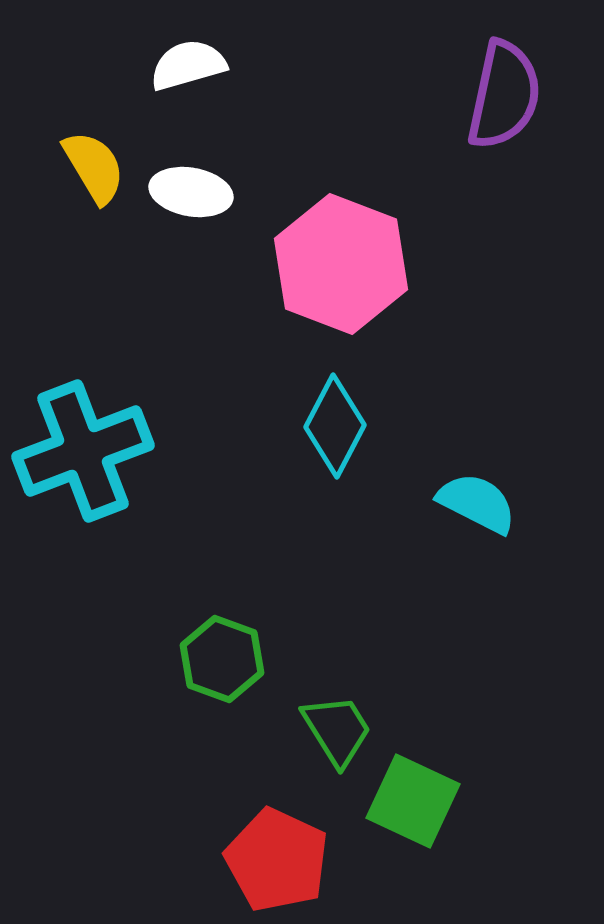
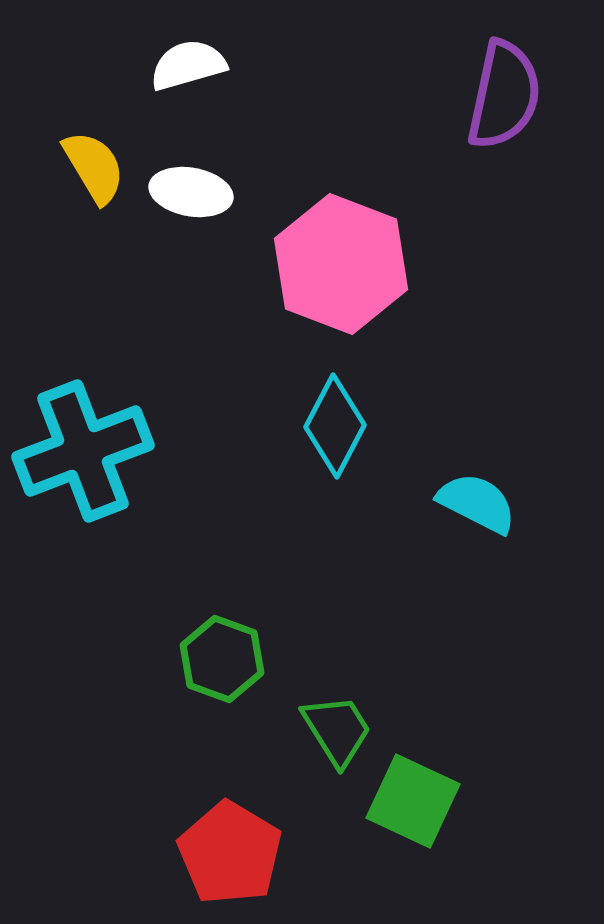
red pentagon: moved 47 px left, 7 px up; rotated 6 degrees clockwise
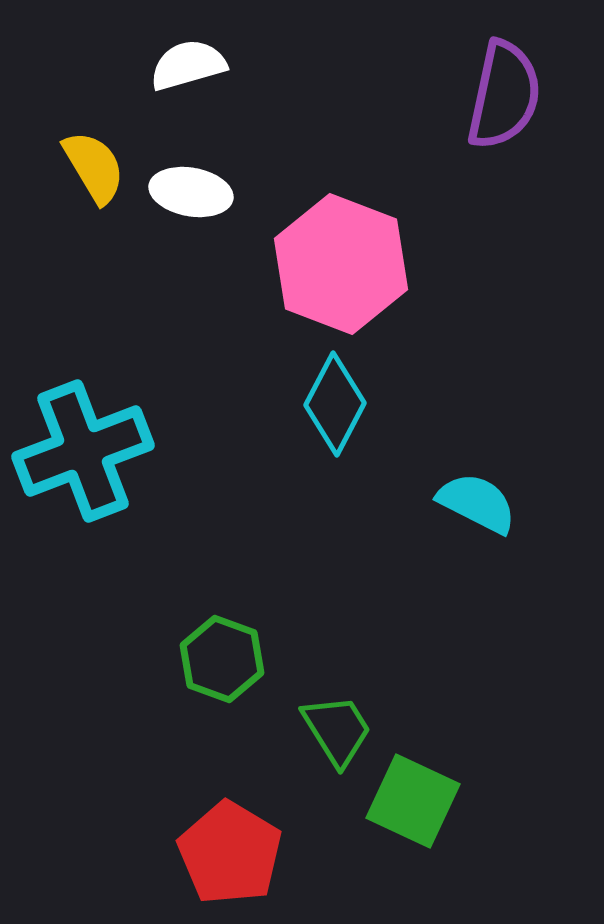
cyan diamond: moved 22 px up
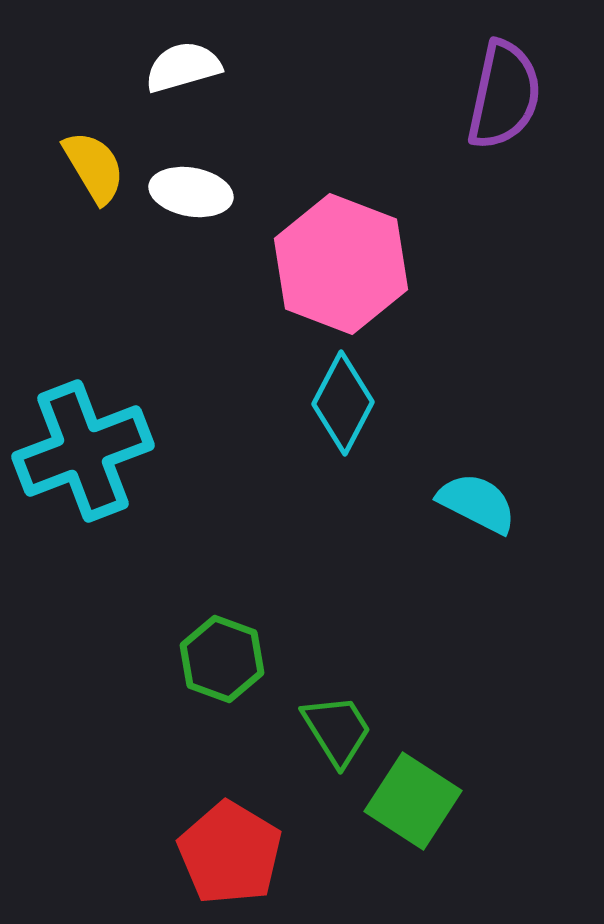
white semicircle: moved 5 px left, 2 px down
cyan diamond: moved 8 px right, 1 px up
green square: rotated 8 degrees clockwise
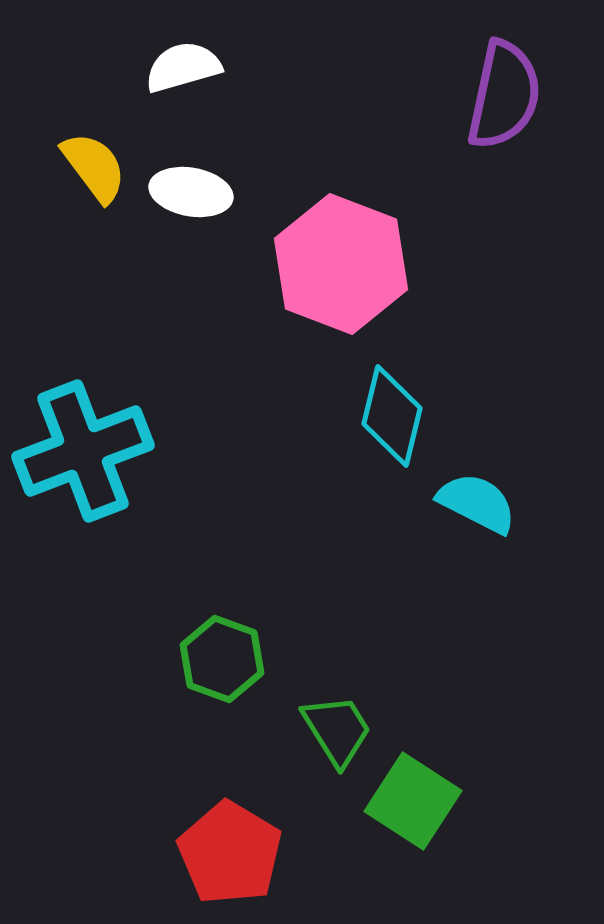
yellow semicircle: rotated 6 degrees counterclockwise
cyan diamond: moved 49 px right, 13 px down; rotated 14 degrees counterclockwise
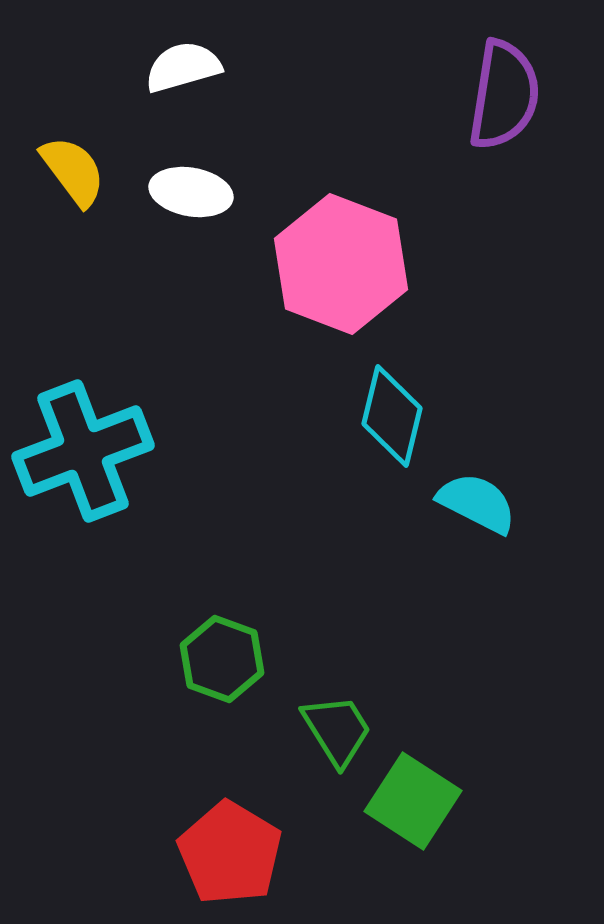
purple semicircle: rotated 3 degrees counterclockwise
yellow semicircle: moved 21 px left, 4 px down
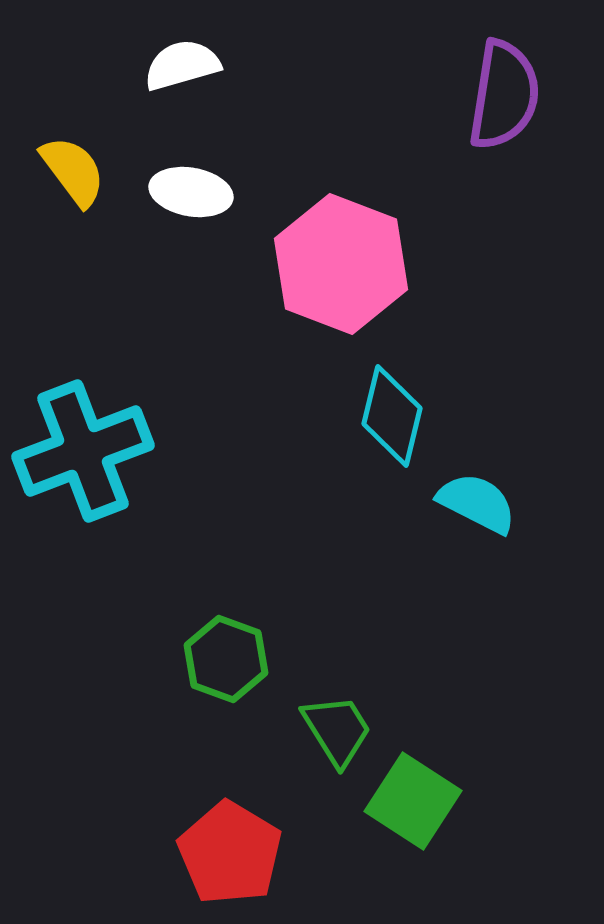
white semicircle: moved 1 px left, 2 px up
green hexagon: moved 4 px right
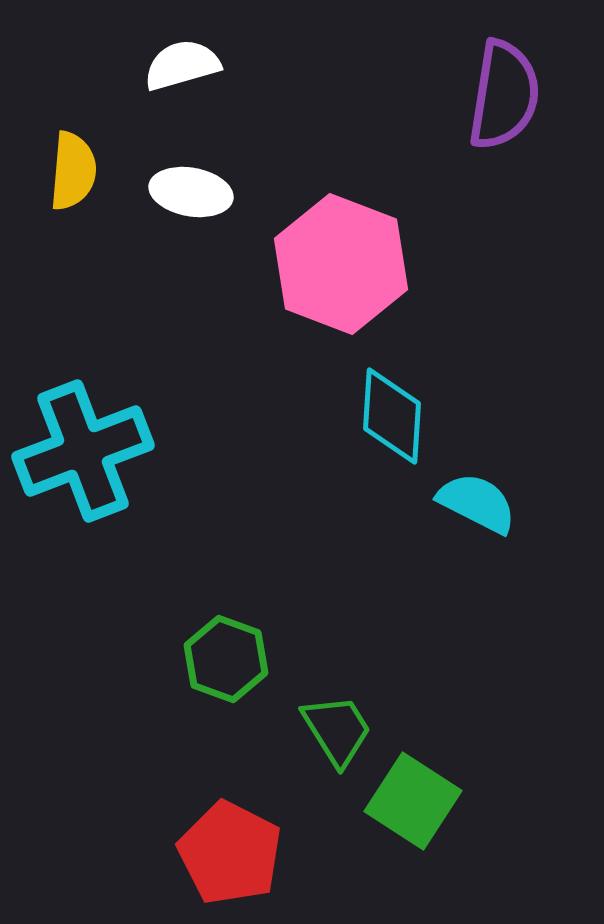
yellow semicircle: rotated 42 degrees clockwise
cyan diamond: rotated 10 degrees counterclockwise
red pentagon: rotated 4 degrees counterclockwise
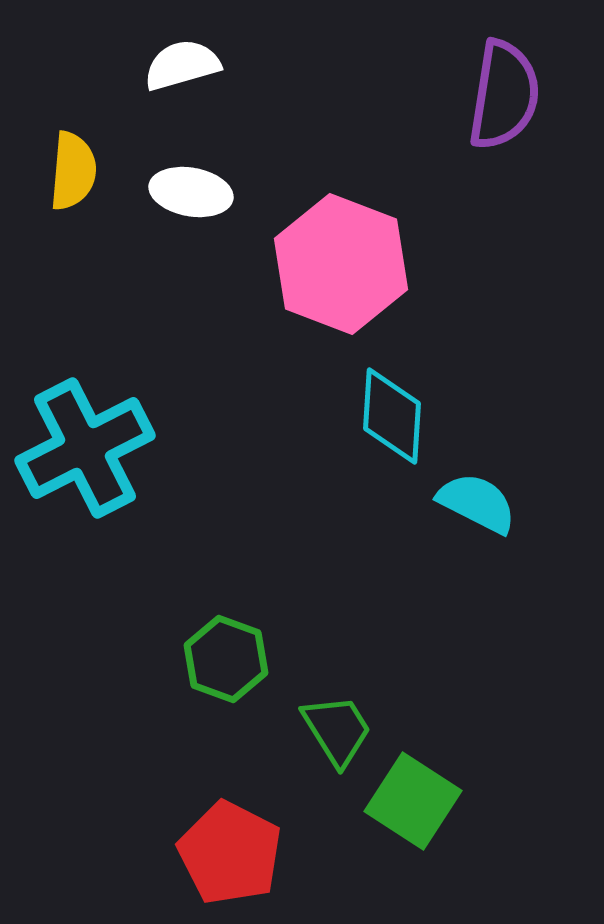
cyan cross: moved 2 px right, 3 px up; rotated 6 degrees counterclockwise
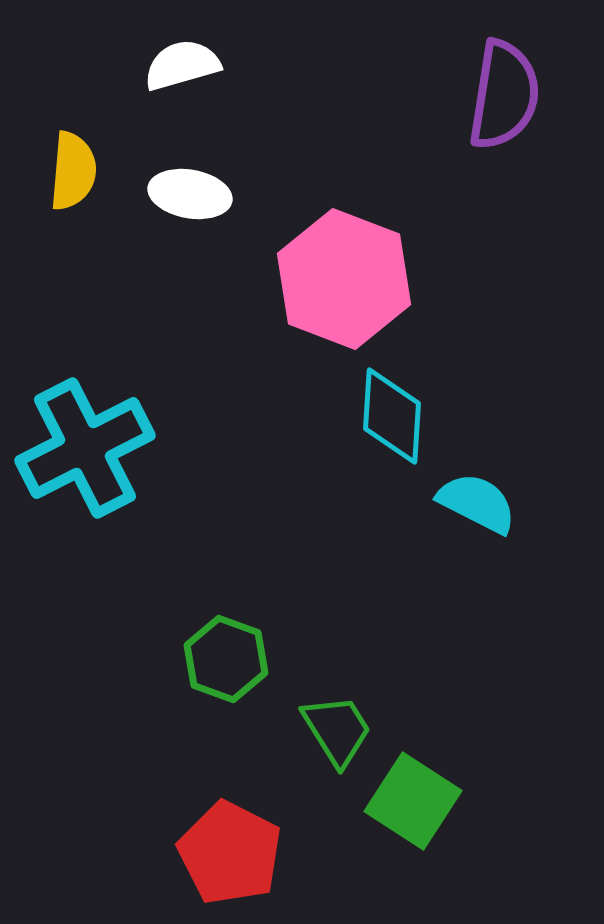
white ellipse: moved 1 px left, 2 px down
pink hexagon: moved 3 px right, 15 px down
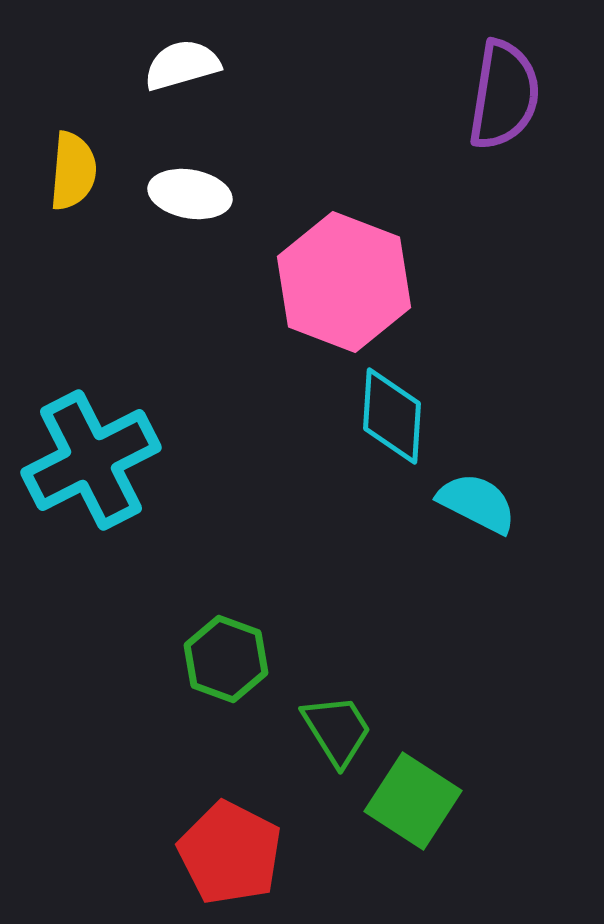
pink hexagon: moved 3 px down
cyan cross: moved 6 px right, 12 px down
